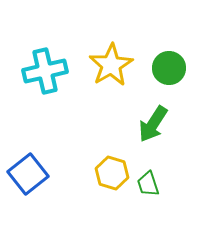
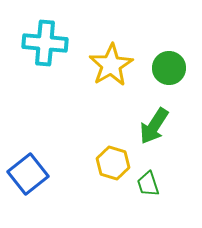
cyan cross: moved 28 px up; rotated 18 degrees clockwise
green arrow: moved 1 px right, 2 px down
yellow hexagon: moved 1 px right, 10 px up
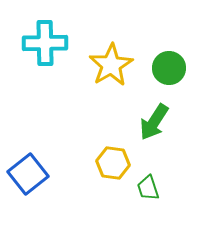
cyan cross: rotated 6 degrees counterclockwise
green arrow: moved 4 px up
yellow hexagon: rotated 8 degrees counterclockwise
green trapezoid: moved 4 px down
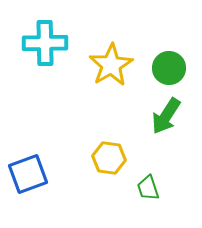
green arrow: moved 12 px right, 6 px up
yellow hexagon: moved 4 px left, 5 px up
blue square: rotated 18 degrees clockwise
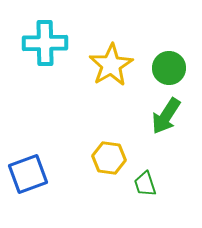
green trapezoid: moved 3 px left, 4 px up
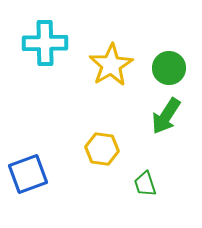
yellow hexagon: moved 7 px left, 9 px up
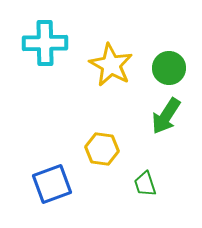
yellow star: rotated 12 degrees counterclockwise
blue square: moved 24 px right, 10 px down
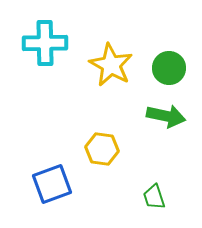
green arrow: rotated 111 degrees counterclockwise
green trapezoid: moved 9 px right, 13 px down
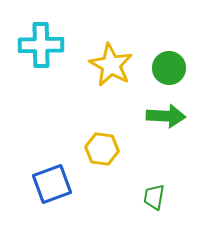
cyan cross: moved 4 px left, 2 px down
green arrow: rotated 9 degrees counterclockwise
green trapezoid: rotated 28 degrees clockwise
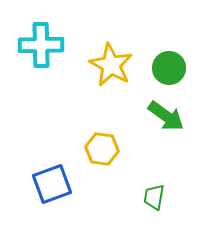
green arrow: rotated 33 degrees clockwise
